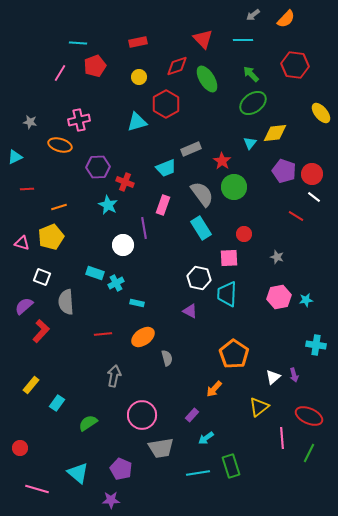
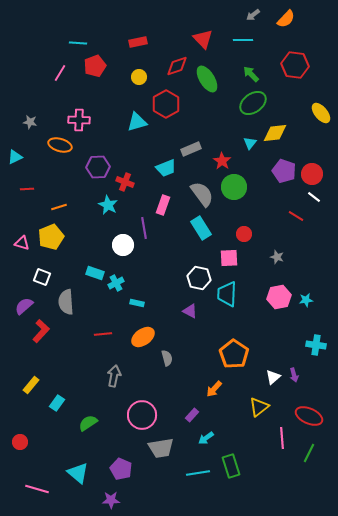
pink cross at (79, 120): rotated 15 degrees clockwise
red circle at (20, 448): moved 6 px up
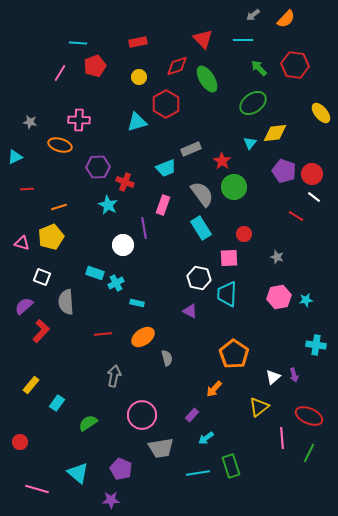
green arrow at (251, 74): moved 8 px right, 6 px up
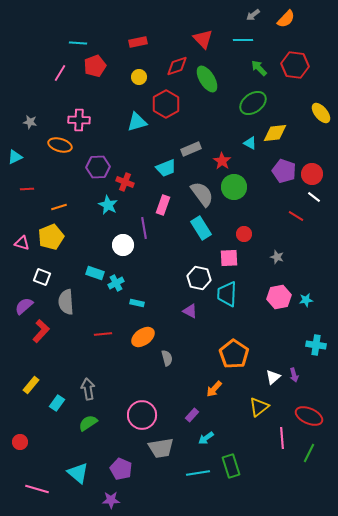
cyan triangle at (250, 143): rotated 40 degrees counterclockwise
gray arrow at (114, 376): moved 26 px left, 13 px down; rotated 20 degrees counterclockwise
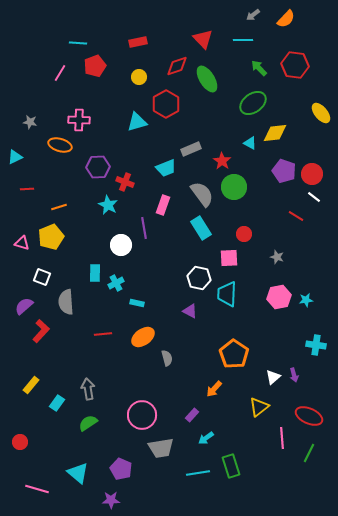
white circle at (123, 245): moved 2 px left
cyan rectangle at (95, 273): rotated 72 degrees clockwise
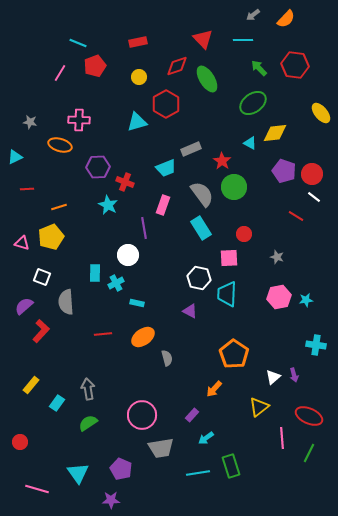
cyan line at (78, 43): rotated 18 degrees clockwise
white circle at (121, 245): moved 7 px right, 10 px down
cyan triangle at (78, 473): rotated 15 degrees clockwise
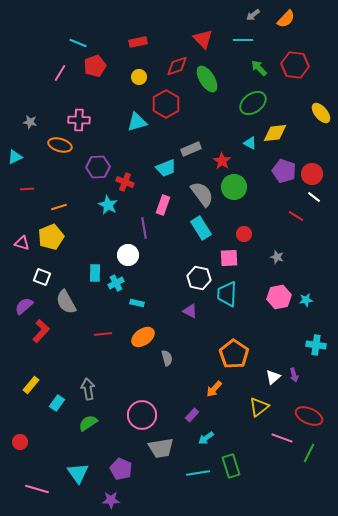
gray semicircle at (66, 302): rotated 25 degrees counterclockwise
pink line at (282, 438): rotated 65 degrees counterclockwise
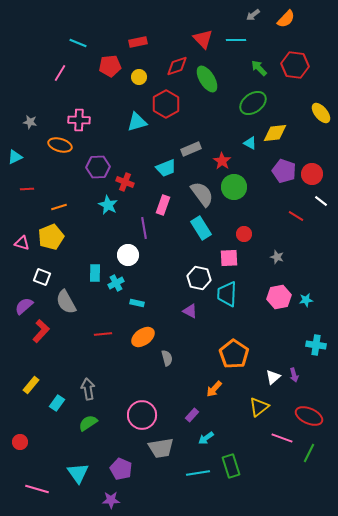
cyan line at (243, 40): moved 7 px left
red pentagon at (95, 66): moved 15 px right; rotated 15 degrees clockwise
white line at (314, 197): moved 7 px right, 4 px down
